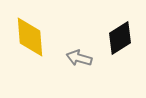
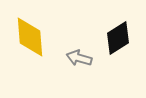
black diamond: moved 2 px left
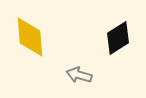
gray arrow: moved 17 px down
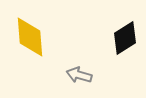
black diamond: moved 7 px right
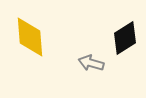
gray arrow: moved 12 px right, 12 px up
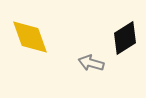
yellow diamond: rotated 15 degrees counterclockwise
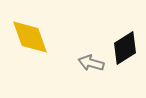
black diamond: moved 10 px down
